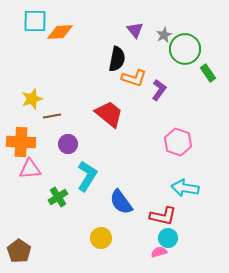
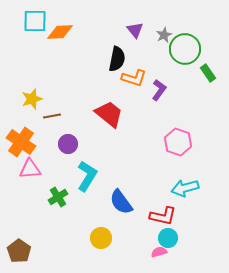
orange cross: rotated 32 degrees clockwise
cyan arrow: rotated 24 degrees counterclockwise
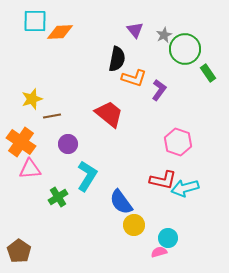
red L-shape: moved 36 px up
yellow circle: moved 33 px right, 13 px up
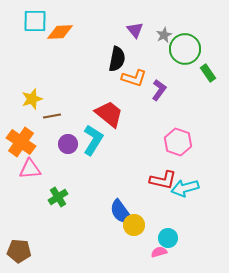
cyan L-shape: moved 6 px right, 36 px up
blue semicircle: moved 10 px down
brown pentagon: rotated 30 degrees counterclockwise
